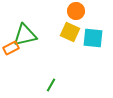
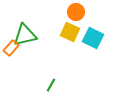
orange circle: moved 1 px down
cyan square: rotated 20 degrees clockwise
orange rectangle: rotated 21 degrees counterclockwise
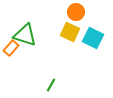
green triangle: rotated 30 degrees clockwise
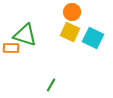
orange circle: moved 4 px left
orange rectangle: rotated 49 degrees clockwise
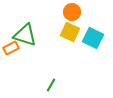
orange rectangle: rotated 28 degrees counterclockwise
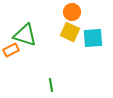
cyan square: rotated 30 degrees counterclockwise
orange rectangle: moved 2 px down
green line: rotated 40 degrees counterclockwise
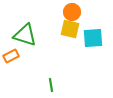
yellow square: moved 3 px up; rotated 12 degrees counterclockwise
orange rectangle: moved 6 px down
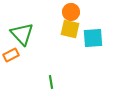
orange circle: moved 1 px left
green triangle: moved 3 px left, 1 px up; rotated 30 degrees clockwise
orange rectangle: moved 1 px up
green line: moved 3 px up
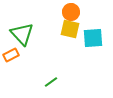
green line: rotated 64 degrees clockwise
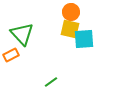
cyan square: moved 9 px left, 1 px down
